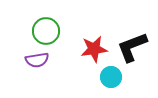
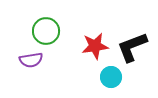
red star: moved 1 px right, 3 px up
purple semicircle: moved 6 px left
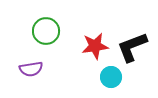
purple semicircle: moved 9 px down
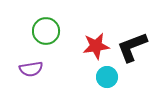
red star: moved 1 px right
cyan circle: moved 4 px left
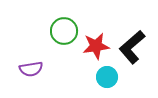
green circle: moved 18 px right
black L-shape: rotated 20 degrees counterclockwise
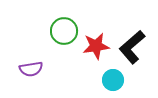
cyan circle: moved 6 px right, 3 px down
